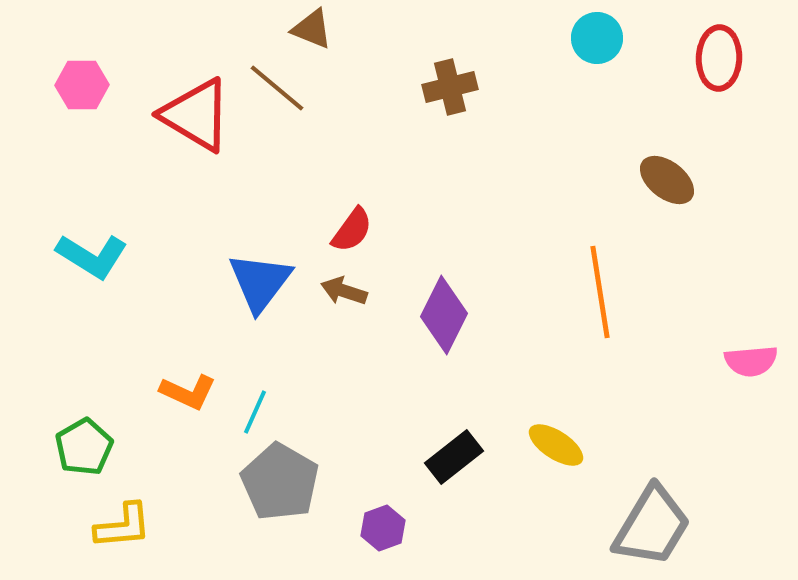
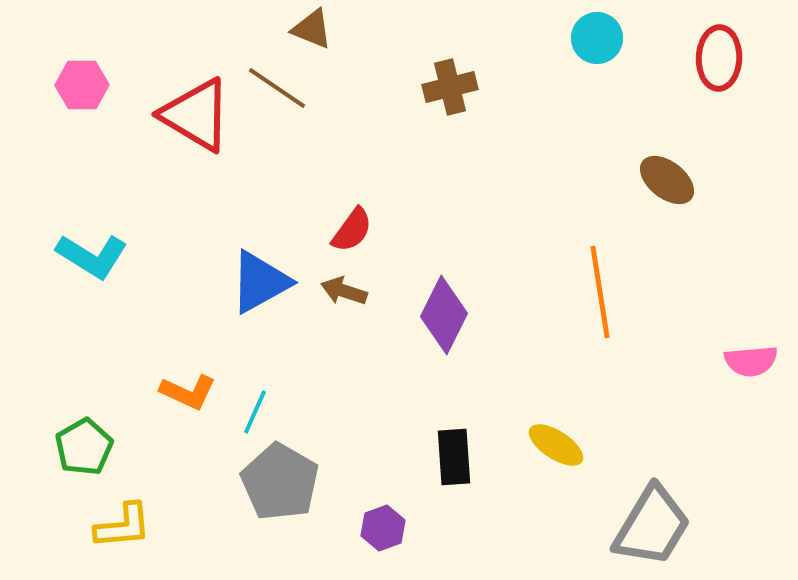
brown line: rotated 6 degrees counterclockwise
blue triangle: rotated 24 degrees clockwise
black rectangle: rotated 56 degrees counterclockwise
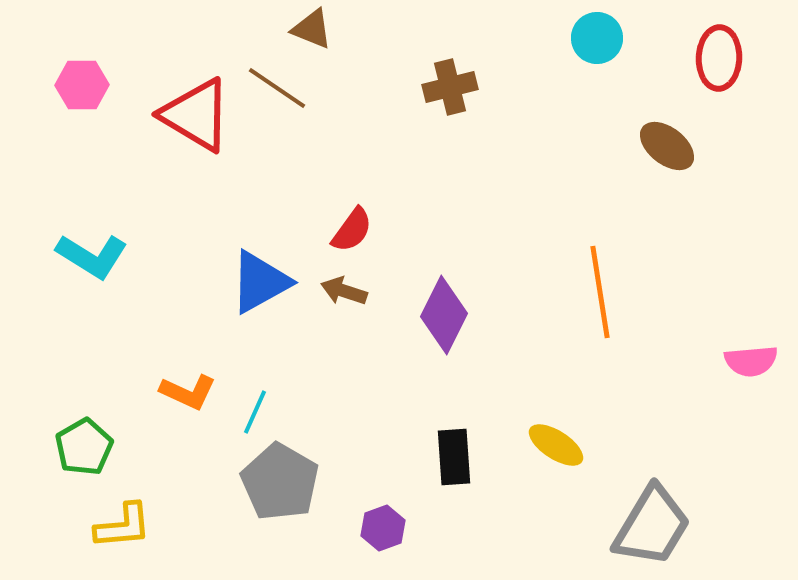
brown ellipse: moved 34 px up
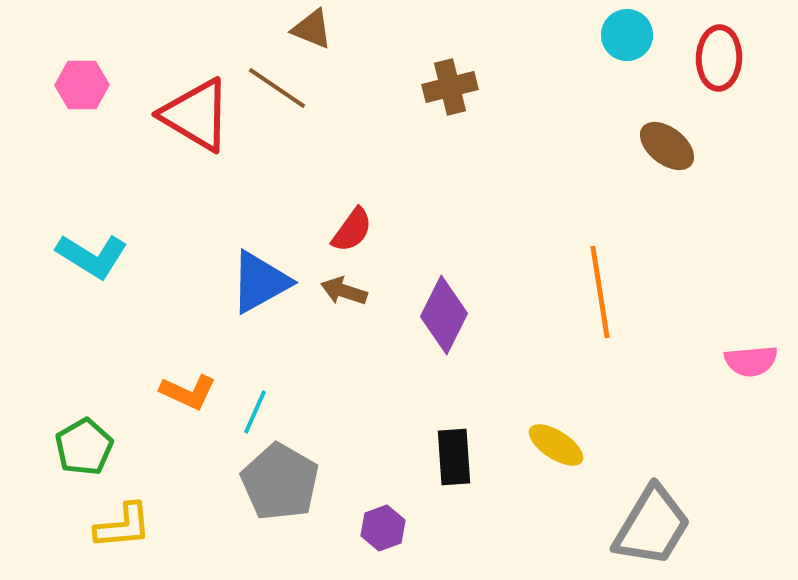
cyan circle: moved 30 px right, 3 px up
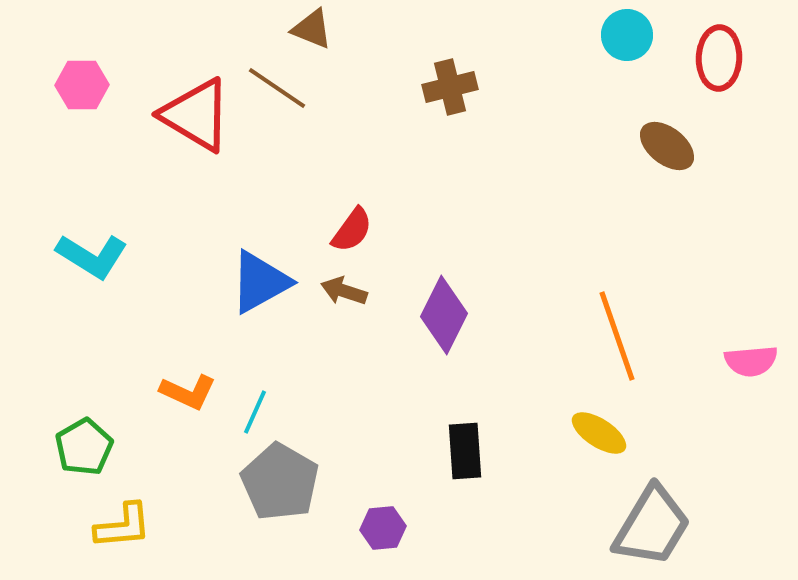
orange line: moved 17 px right, 44 px down; rotated 10 degrees counterclockwise
yellow ellipse: moved 43 px right, 12 px up
black rectangle: moved 11 px right, 6 px up
purple hexagon: rotated 15 degrees clockwise
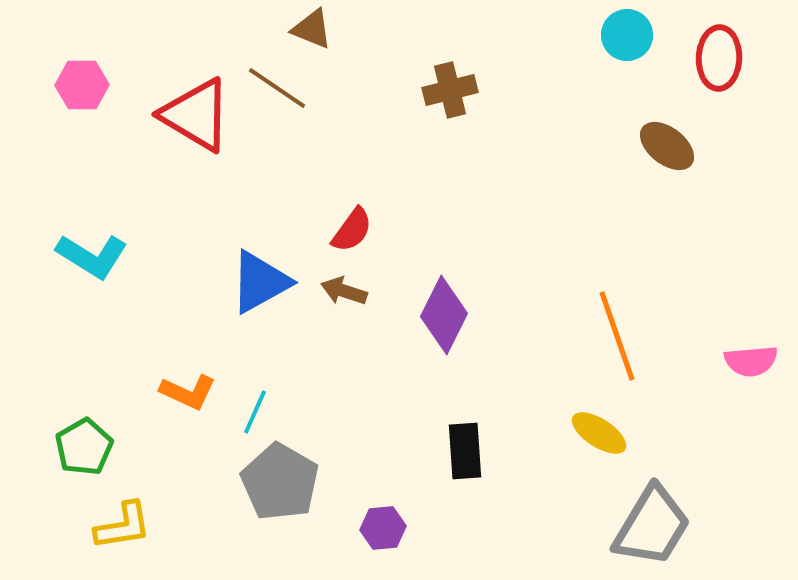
brown cross: moved 3 px down
yellow L-shape: rotated 4 degrees counterclockwise
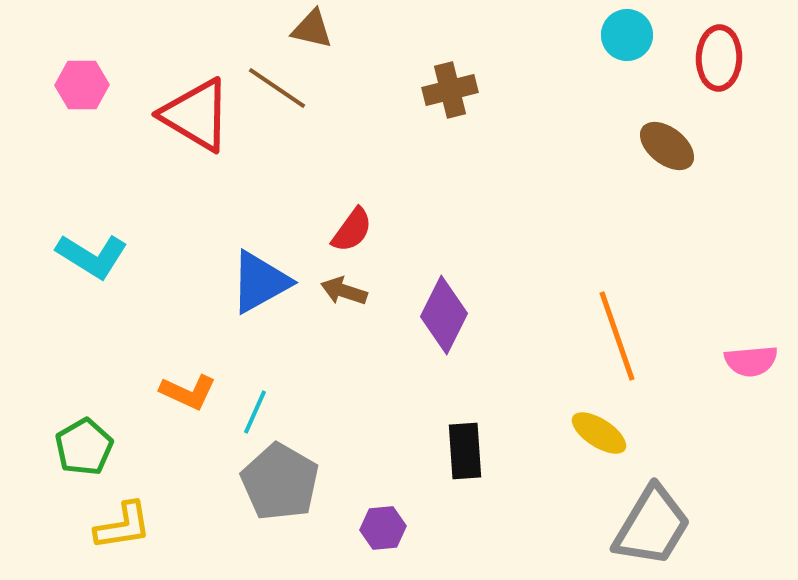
brown triangle: rotated 9 degrees counterclockwise
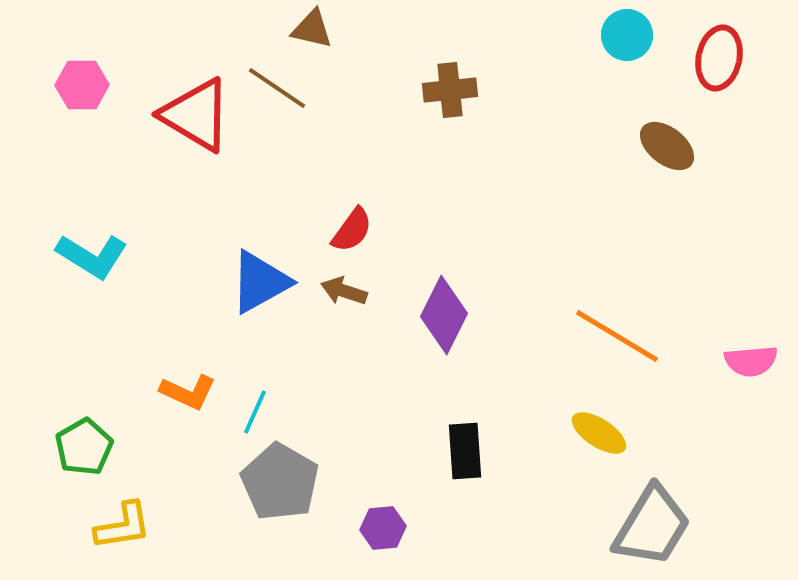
red ellipse: rotated 10 degrees clockwise
brown cross: rotated 8 degrees clockwise
orange line: rotated 40 degrees counterclockwise
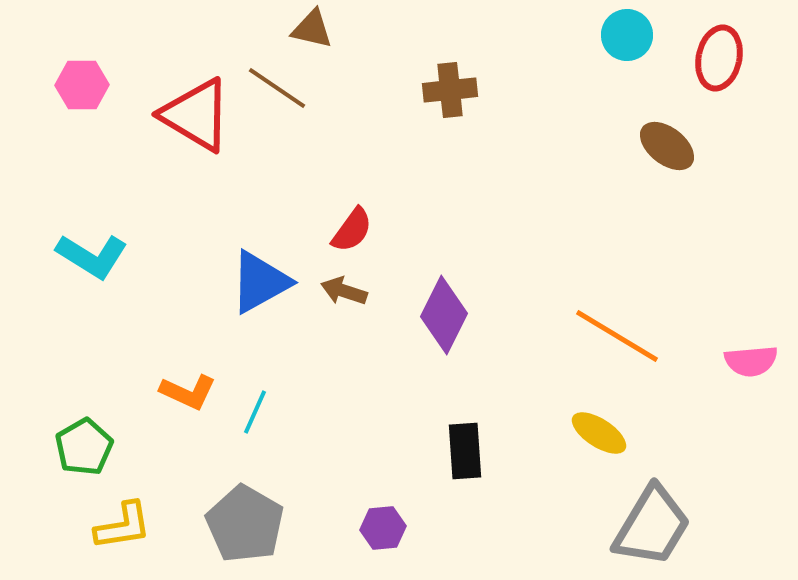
gray pentagon: moved 35 px left, 42 px down
